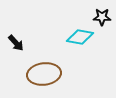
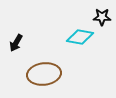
black arrow: rotated 72 degrees clockwise
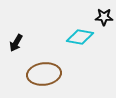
black star: moved 2 px right
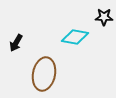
cyan diamond: moved 5 px left
brown ellipse: rotated 72 degrees counterclockwise
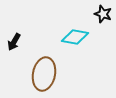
black star: moved 1 px left, 3 px up; rotated 18 degrees clockwise
black arrow: moved 2 px left, 1 px up
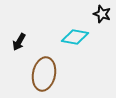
black star: moved 1 px left
black arrow: moved 5 px right
